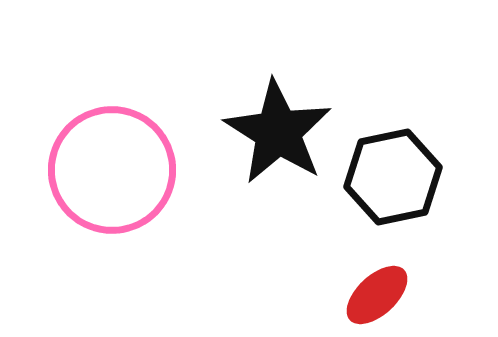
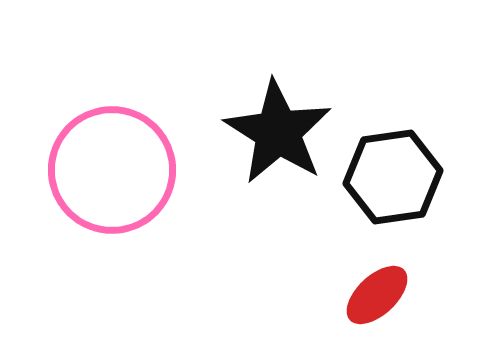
black hexagon: rotated 4 degrees clockwise
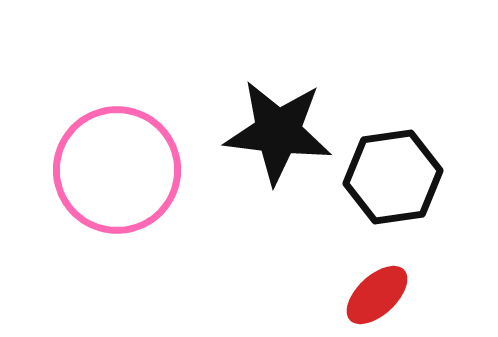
black star: rotated 25 degrees counterclockwise
pink circle: moved 5 px right
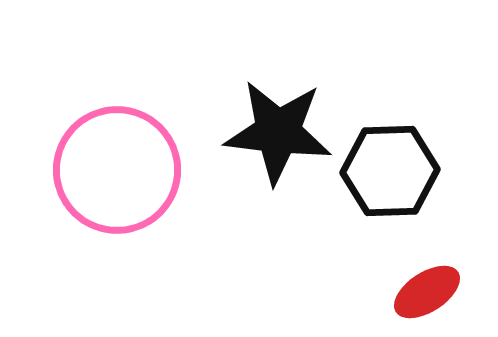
black hexagon: moved 3 px left, 6 px up; rotated 6 degrees clockwise
red ellipse: moved 50 px right, 3 px up; rotated 10 degrees clockwise
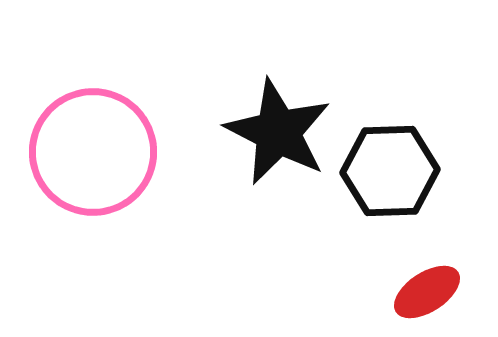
black star: rotated 20 degrees clockwise
pink circle: moved 24 px left, 18 px up
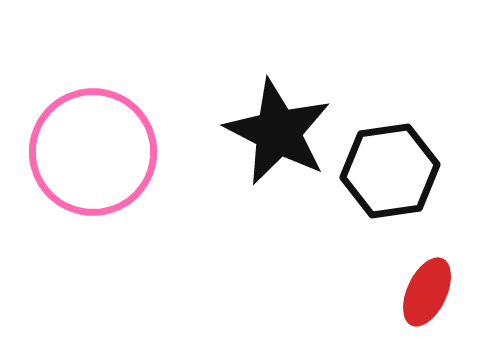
black hexagon: rotated 6 degrees counterclockwise
red ellipse: rotated 32 degrees counterclockwise
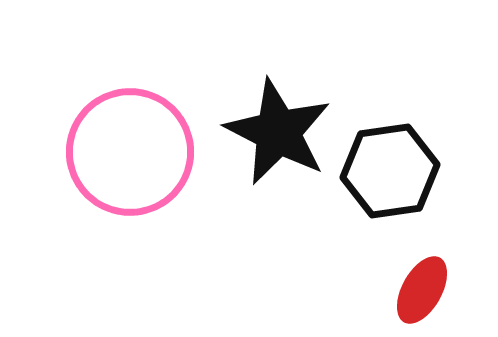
pink circle: moved 37 px right
red ellipse: moved 5 px left, 2 px up; rotated 4 degrees clockwise
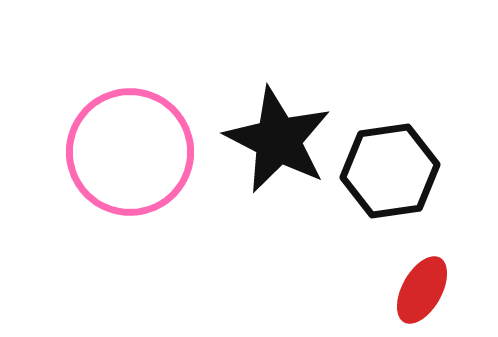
black star: moved 8 px down
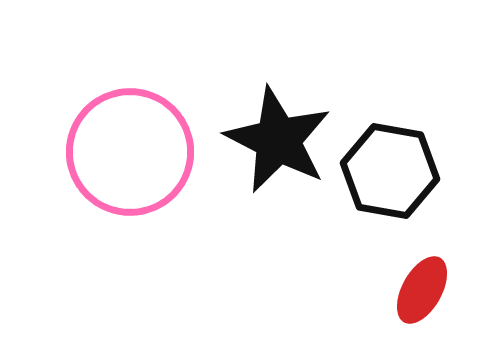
black hexagon: rotated 18 degrees clockwise
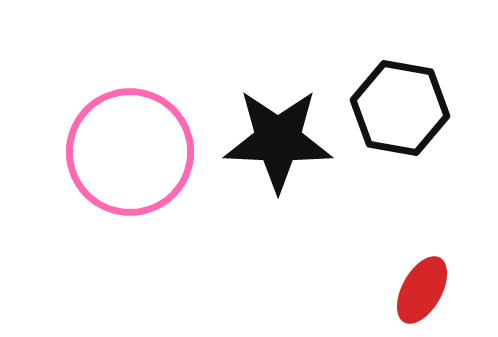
black star: rotated 25 degrees counterclockwise
black hexagon: moved 10 px right, 63 px up
